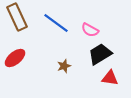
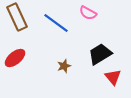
pink semicircle: moved 2 px left, 17 px up
red triangle: moved 3 px right, 1 px up; rotated 42 degrees clockwise
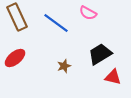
red triangle: rotated 36 degrees counterclockwise
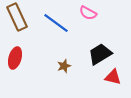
red ellipse: rotated 35 degrees counterclockwise
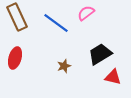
pink semicircle: moved 2 px left; rotated 114 degrees clockwise
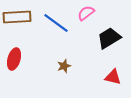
brown rectangle: rotated 68 degrees counterclockwise
black trapezoid: moved 9 px right, 16 px up
red ellipse: moved 1 px left, 1 px down
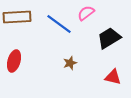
blue line: moved 3 px right, 1 px down
red ellipse: moved 2 px down
brown star: moved 6 px right, 3 px up
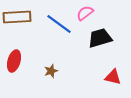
pink semicircle: moved 1 px left
black trapezoid: moved 9 px left; rotated 15 degrees clockwise
brown star: moved 19 px left, 8 px down
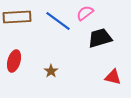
blue line: moved 1 px left, 3 px up
brown star: rotated 16 degrees counterclockwise
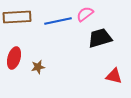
pink semicircle: moved 1 px down
blue line: rotated 48 degrees counterclockwise
red ellipse: moved 3 px up
brown star: moved 13 px left, 4 px up; rotated 24 degrees clockwise
red triangle: moved 1 px right, 1 px up
